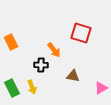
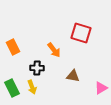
orange rectangle: moved 2 px right, 5 px down
black cross: moved 4 px left, 3 px down
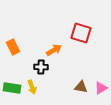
orange arrow: rotated 84 degrees counterclockwise
black cross: moved 4 px right, 1 px up
brown triangle: moved 8 px right, 11 px down
green rectangle: rotated 54 degrees counterclockwise
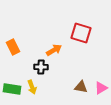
green rectangle: moved 1 px down
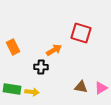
yellow arrow: moved 5 px down; rotated 64 degrees counterclockwise
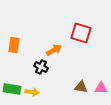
orange rectangle: moved 1 px right, 2 px up; rotated 35 degrees clockwise
black cross: rotated 24 degrees clockwise
pink triangle: rotated 32 degrees clockwise
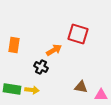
red square: moved 3 px left, 1 px down
pink triangle: moved 7 px down
yellow arrow: moved 2 px up
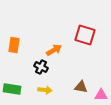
red square: moved 7 px right, 1 px down
yellow arrow: moved 13 px right
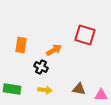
orange rectangle: moved 7 px right
brown triangle: moved 2 px left, 2 px down
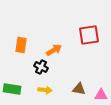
red square: moved 4 px right; rotated 25 degrees counterclockwise
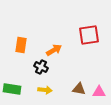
pink triangle: moved 2 px left, 3 px up
